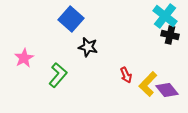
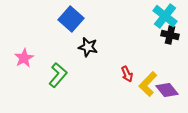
red arrow: moved 1 px right, 1 px up
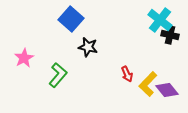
cyan cross: moved 5 px left, 4 px down
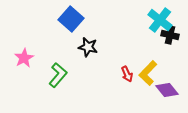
yellow L-shape: moved 11 px up
